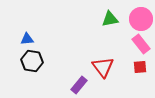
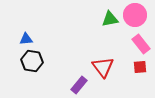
pink circle: moved 6 px left, 4 px up
blue triangle: moved 1 px left
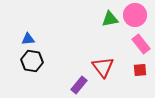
blue triangle: moved 2 px right
red square: moved 3 px down
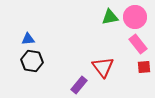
pink circle: moved 2 px down
green triangle: moved 2 px up
pink rectangle: moved 3 px left
red square: moved 4 px right, 3 px up
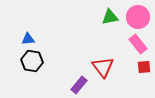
pink circle: moved 3 px right
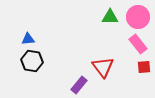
green triangle: rotated 12 degrees clockwise
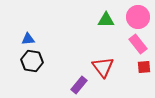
green triangle: moved 4 px left, 3 px down
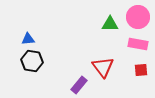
green triangle: moved 4 px right, 4 px down
pink rectangle: rotated 42 degrees counterclockwise
red square: moved 3 px left, 3 px down
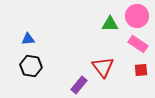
pink circle: moved 1 px left, 1 px up
pink rectangle: rotated 24 degrees clockwise
black hexagon: moved 1 px left, 5 px down
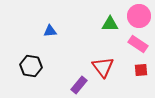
pink circle: moved 2 px right
blue triangle: moved 22 px right, 8 px up
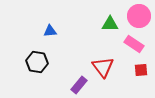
pink rectangle: moved 4 px left
black hexagon: moved 6 px right, 4 px up
